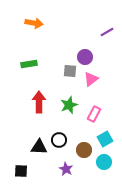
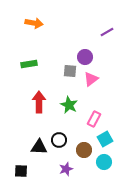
green star: rotated 24 degrees counterclockwise
pink rectangle: moved 5 px down
purple star: rotated 24 degrees clockwise
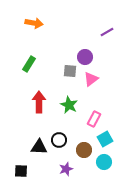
green rectangle: rotated 49 degrees counterclockwise
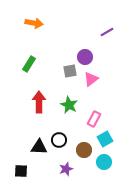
gray square: rotated 16 degrees counterclockwise
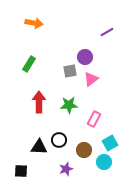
green star: rotated 30 degrees counterclockwise
cyan square: moved 5 px right, 4 px down
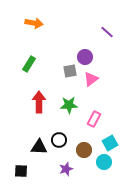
purple line: rotated 72 degrees clockwise
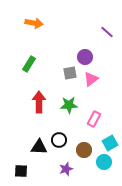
gray square: moved 2 px down
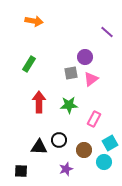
orange arrow: moved 2 px up
gray square: moved 1 px right
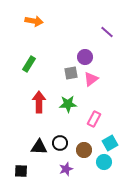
green star: moved 1 px left, 1 px up
black circle: moved 1 px right, 3 px down
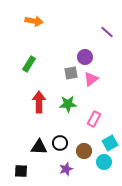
brown circle: moved 1 px down
